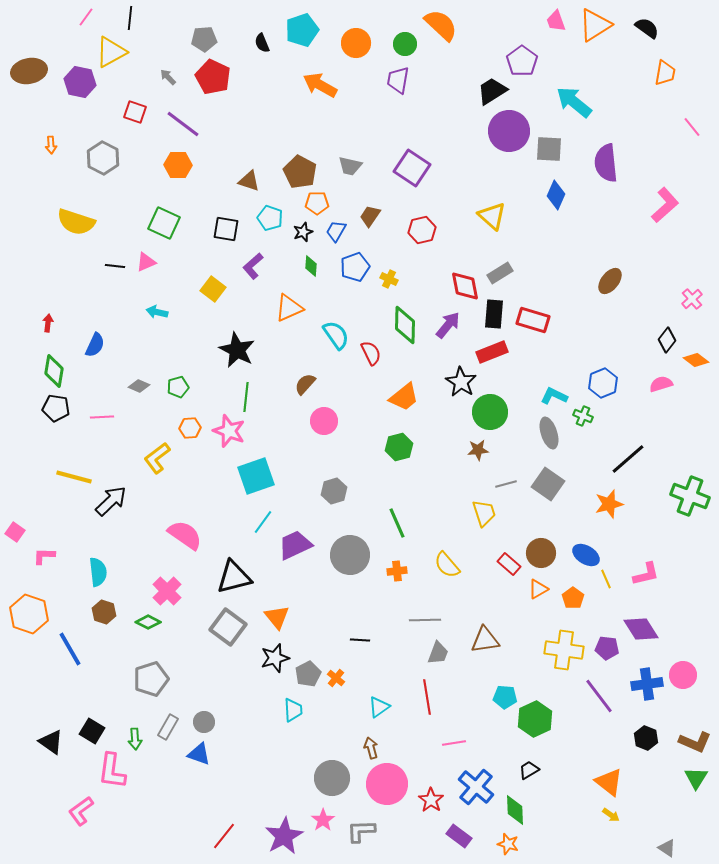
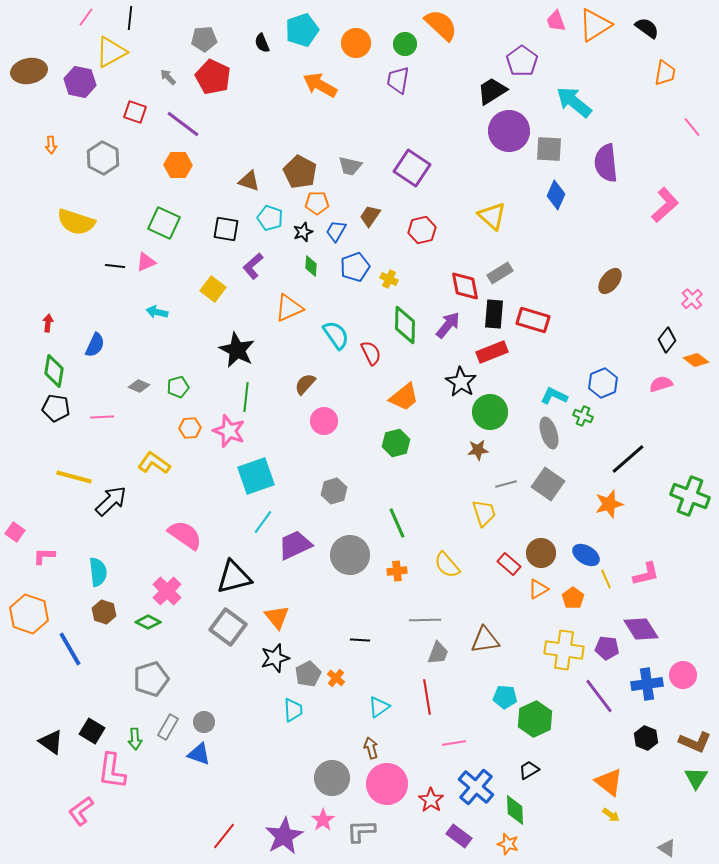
green hexagon at (399, 447): moved 3 px left, 4 px up
yellow L-shape at (157, 458): moved 3 px left, 5 px down; rotated 72 degrees clockwise
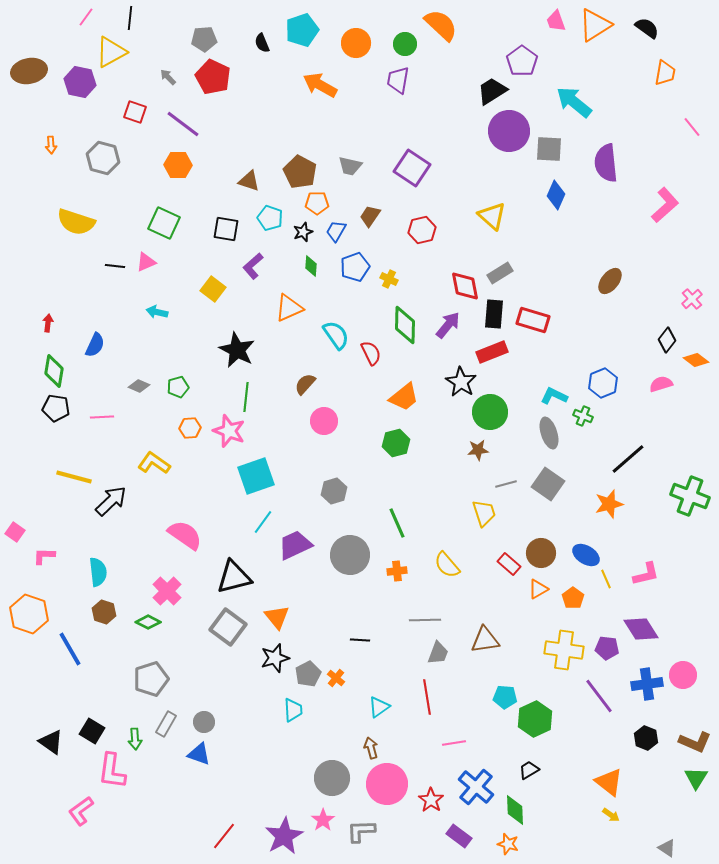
gray hexagon at (103, 158): rotated 12 degrees counterclockwise
gray rectangle at (168, 727): moved 2 px left, 3 px up
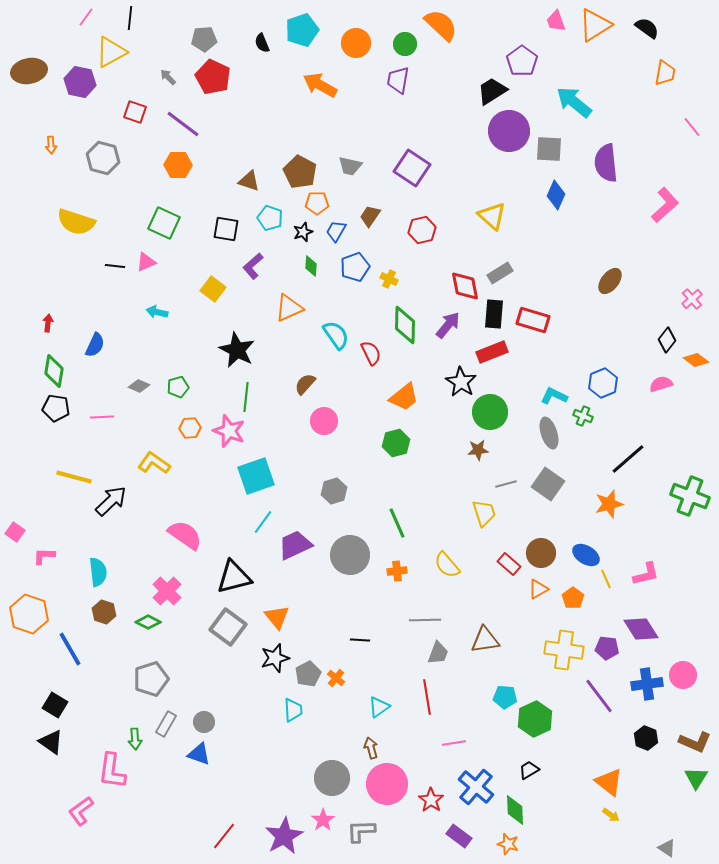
black square at (92, 731): moved 37 px left, 26 px up
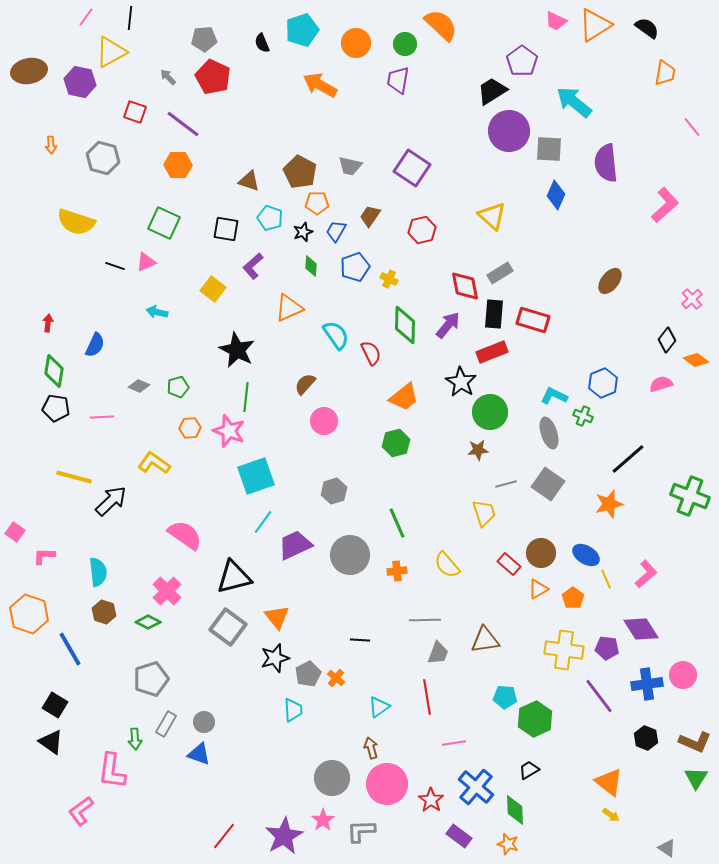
pink trapezoid at (556, 21): rotated 45 degrees counterclockwise
black line at (115, 266): rotated 12 degrees clockwise
pink L-shape at (646, 574): rotated 28 degrees counterclockwise
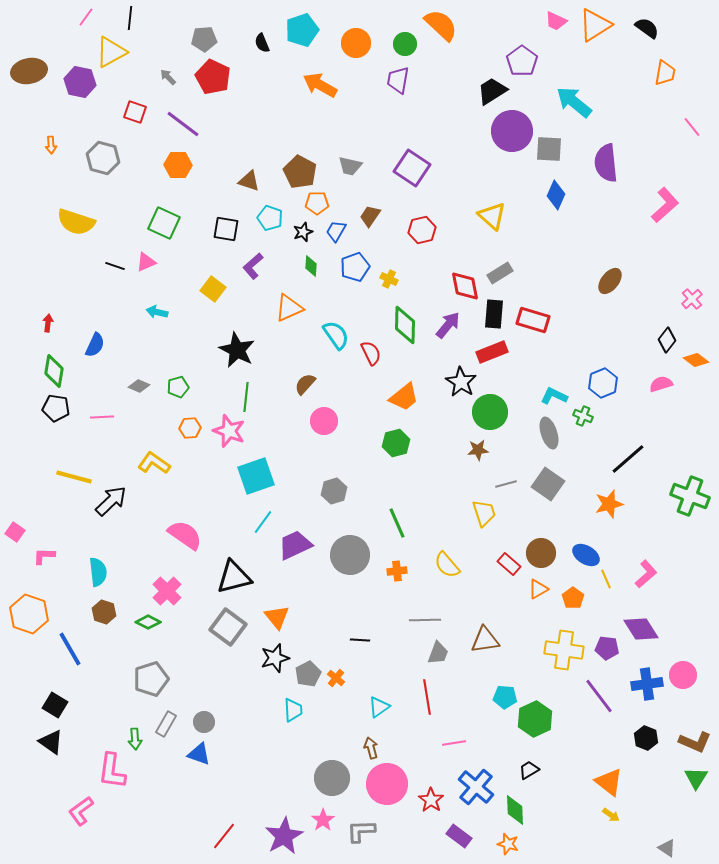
purple circle at (509, 131): moved 3 px right
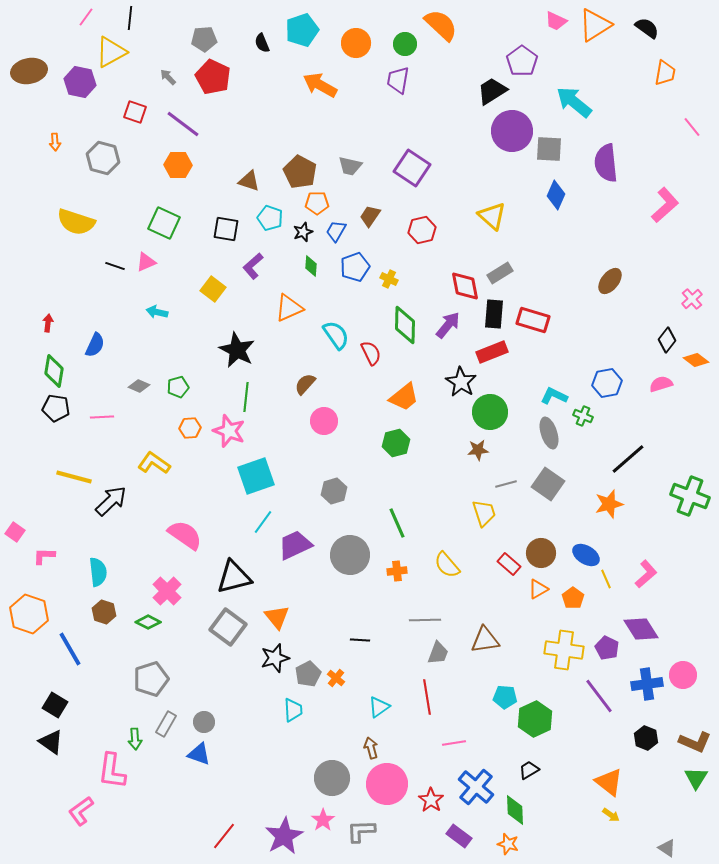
orange arrow at (51, 145): moved 4 px right, 3 px up
blue hexagon at (603, 383): moved 4 px right; rotated 12 degrees clockwise
purple pentagon at (607, 648): rotated 20 degrees clockwise
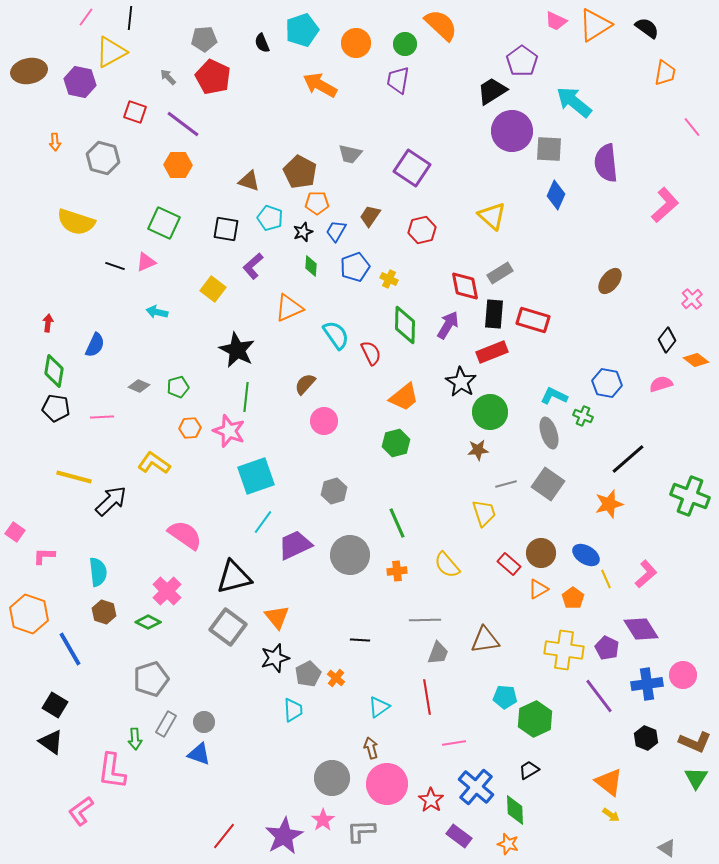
gray trapezoid at (350, 166): moved 12 px up
purple arrow at (448, 325): rotated 8 degrees counterclockwise
blue hexagon at (607, 383): rotated 20 degrees clockwise
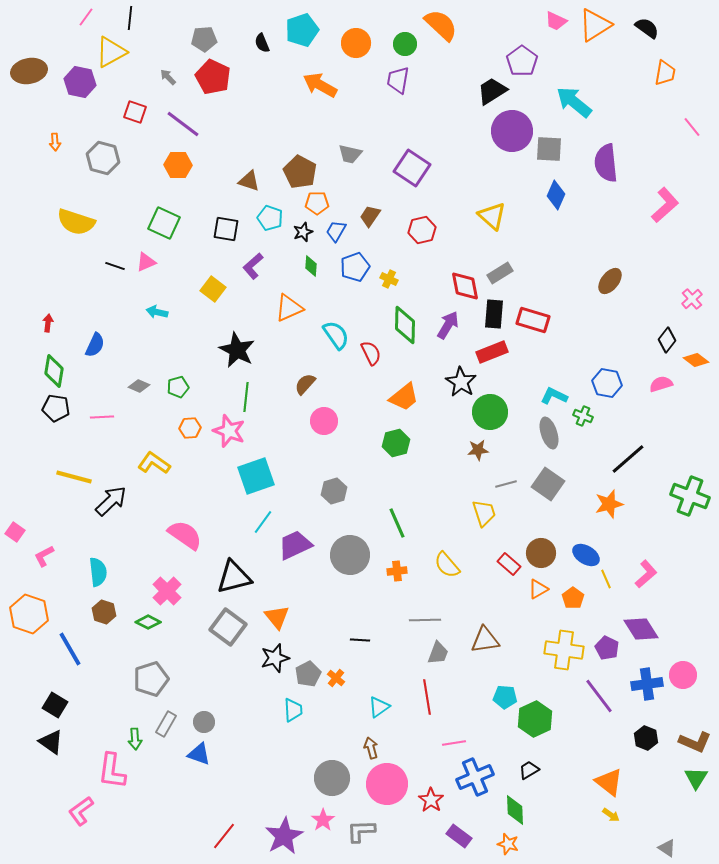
pink L-shape at (44, 556): rotated 30 degrees counterclockwise
blue cross at (476, 787): moved 1 px left, 10 px up; rotated 27 degrees clockwise
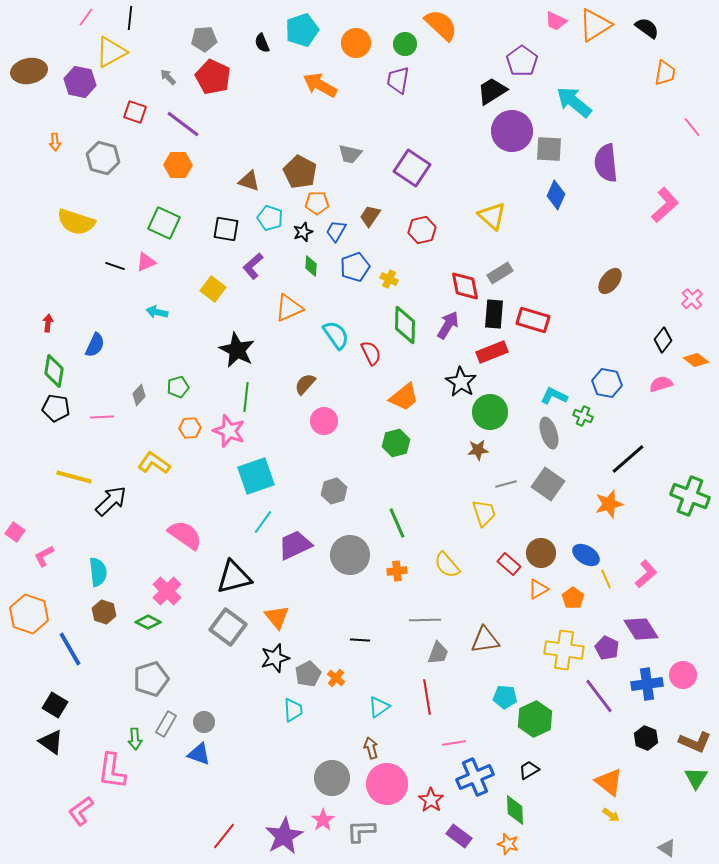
black diamond at (667, 340): moved 4 px left
gray diamond at (139, 386): moved 9 px down; rotated 70 degrees counterclockwise
